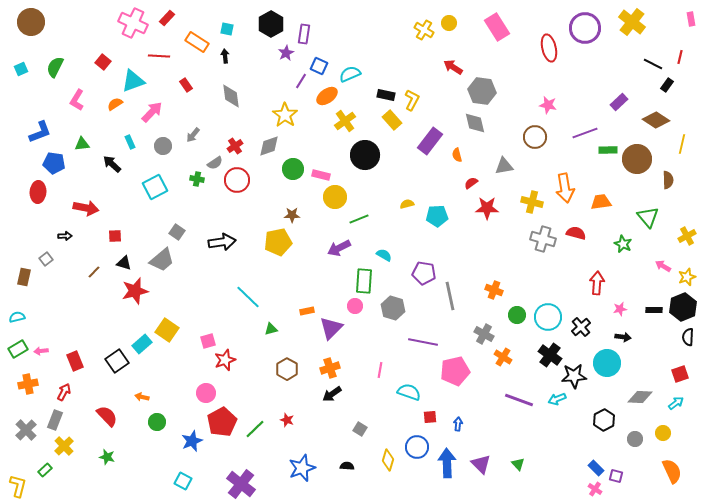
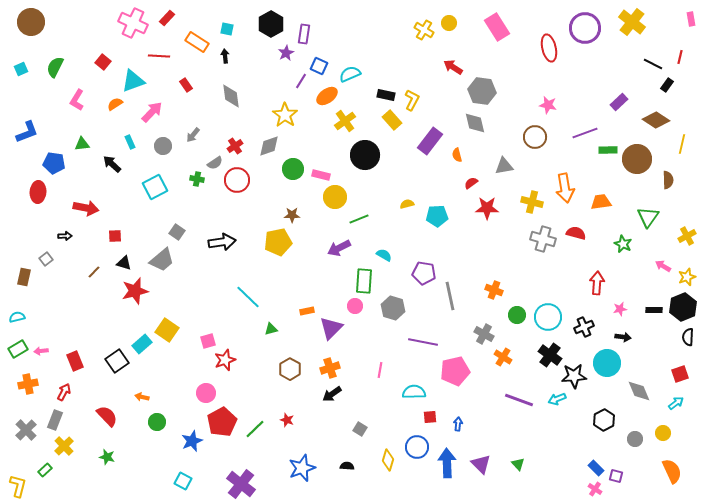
blue L-shape at (40, 132): moved 13 px left
green triangle at (648, 217): rotated 15 degrees clockwise
black cross at (581, 327): moved 3 px right; rotated 18 degrees clockwise
brown hexagon at (287, 369): moved 3 px right
cyan semicircle at (409, 392): moved 5 px right; rotated 20 degrees counterclockwise
gray diamond at (640, 397): moved 1 px left, 6 px up; rotated 65 degrees clockwise
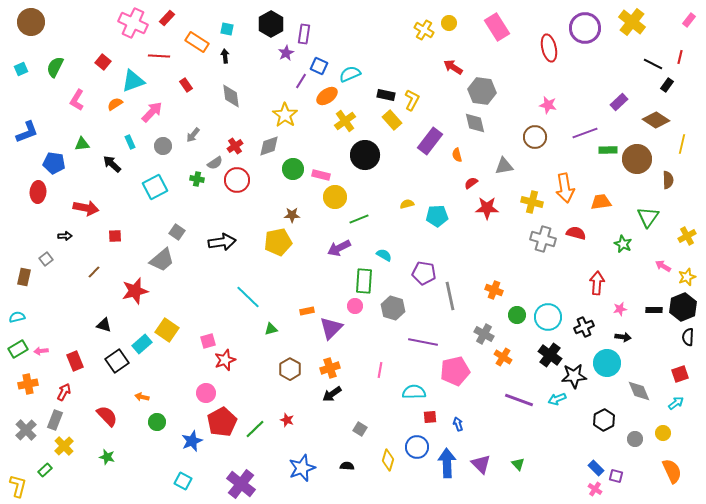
pink rectangle at (691, 19): moved 2 px left, 1 px down; rotated 48 degrees clockwise
black triangle at (124, 263): moved 20 px left, 62 px down
blue arrow at (458, 424): rotated 24 degrees counterclockwise
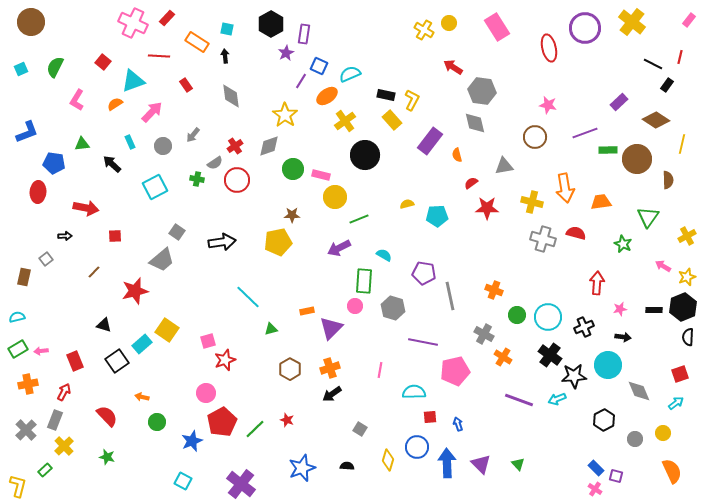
cyan circle at (607, 363): moved 1 px right, 2 px down
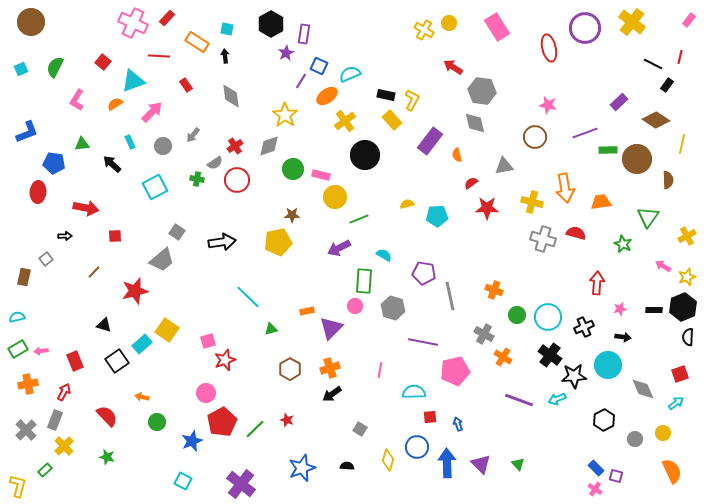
gray diamond at (639, 391): moved 4 px right, 2 px up
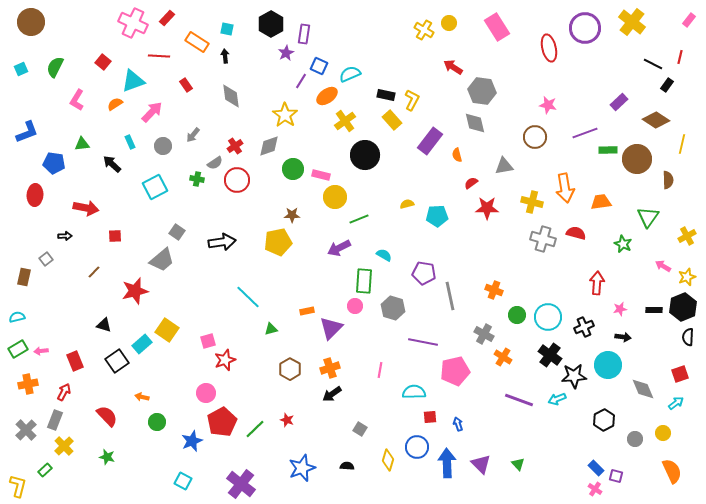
red ellipse at (38, 192): moved 3 px left, 3 px down
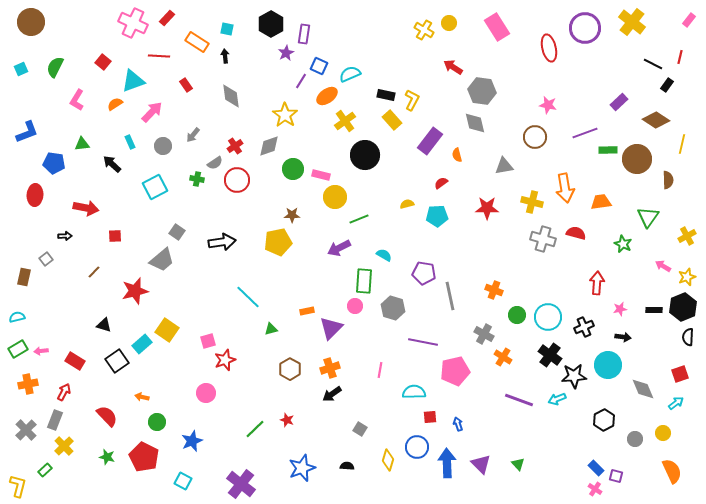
red semicircle at (471, 183): moved 30 px left
red rectangle at (75, 361): rotated 36 degrees counterclockwise
red pentagon at (222, 422): moved 78 px left, 35 px down; rotated 16 degrees counterclockwise
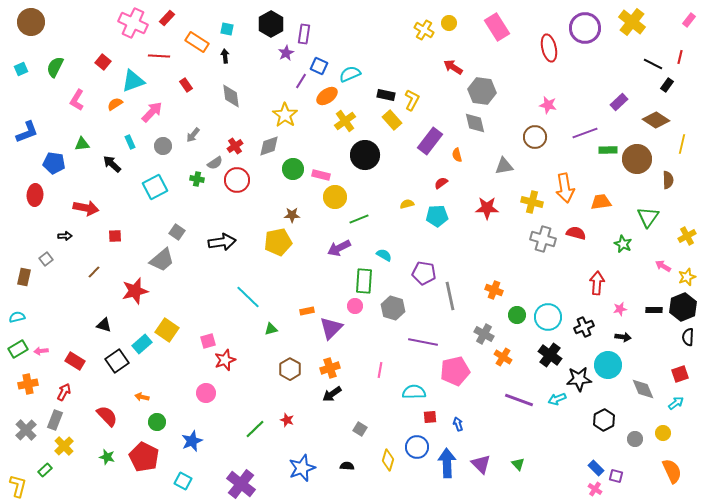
black star at (574, 376): moved 5 px right, 3 px down
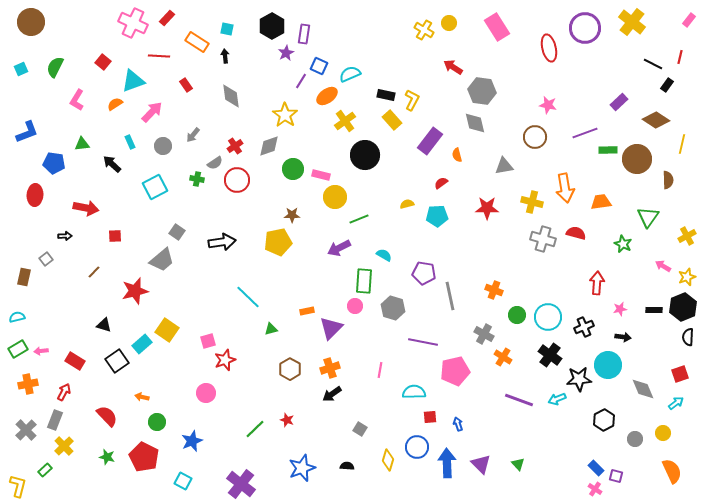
black hexagon at (271, 24): moved 1 px right, 2 px down
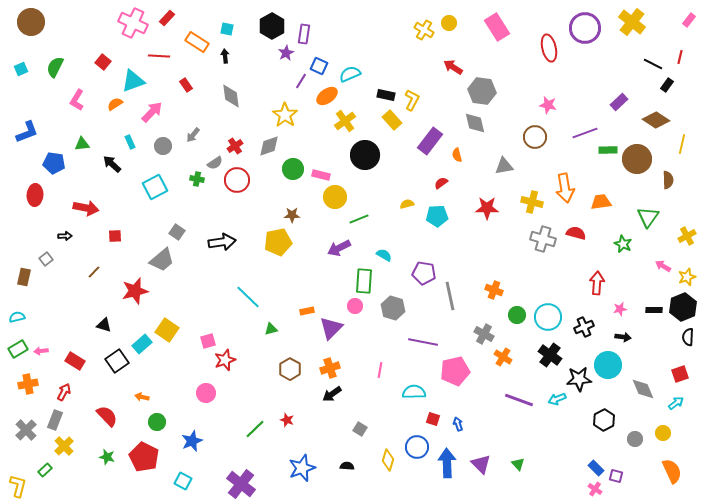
red square at (430, 417): moved 3 px right, 2 px down; rotated 24 degrees clockwise
